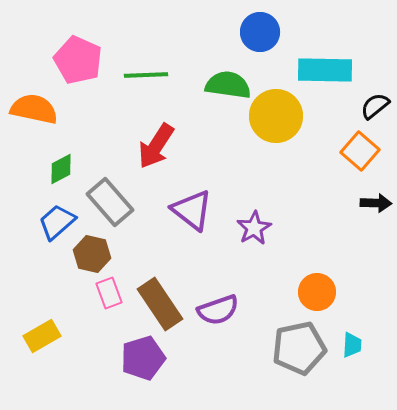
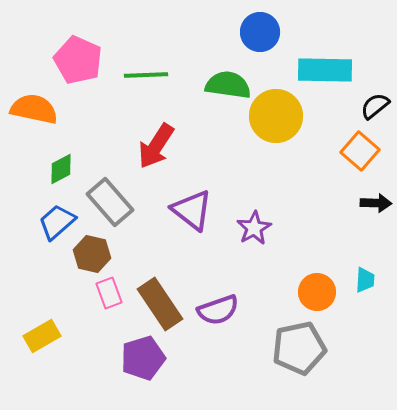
cyan trapezoid: moved 13 px right, 65 px up
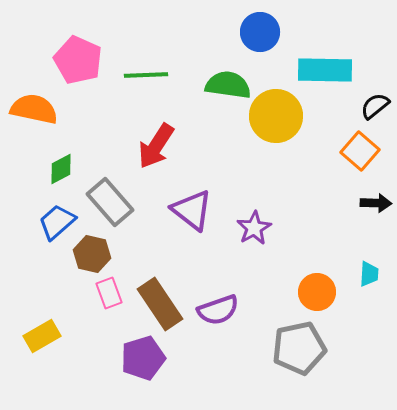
cyan trapezoid: moved 4 px right, 6 px up
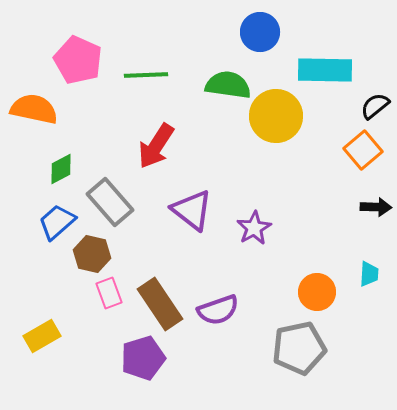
orange square: moved 3 px right, 1 px up; rotated 9 degrees clockwise
black arrow: moved 4 px down
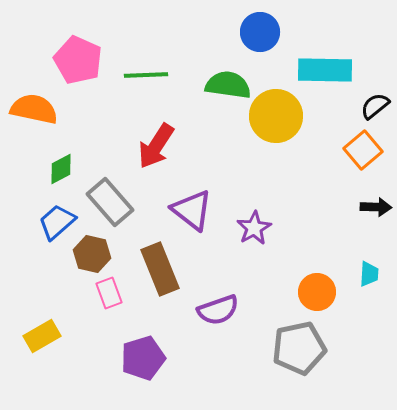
brown rectangle: moved 35 px up; rotated 12 degrees clockwise
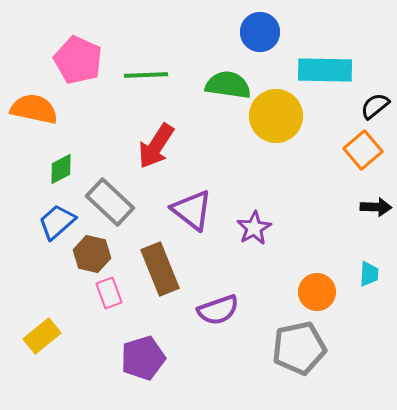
gray rectangle: rotated 6 degrees counterclockwise
yellow rectangle: rotated 9 degrees counterclockwise
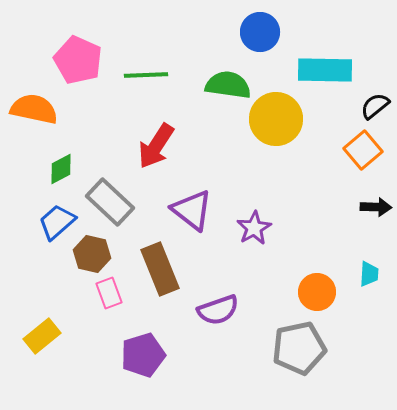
yellow circle: moved 3 px down
purple pentagon: moved 3 px up
